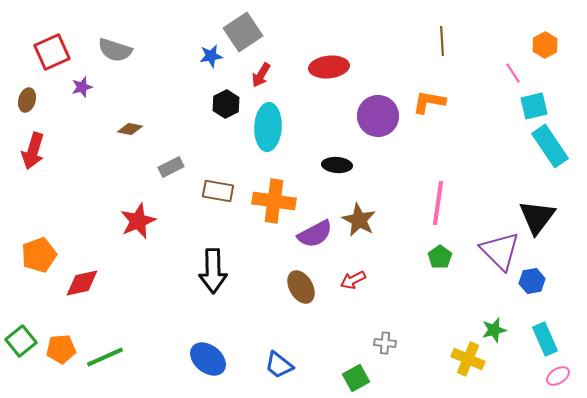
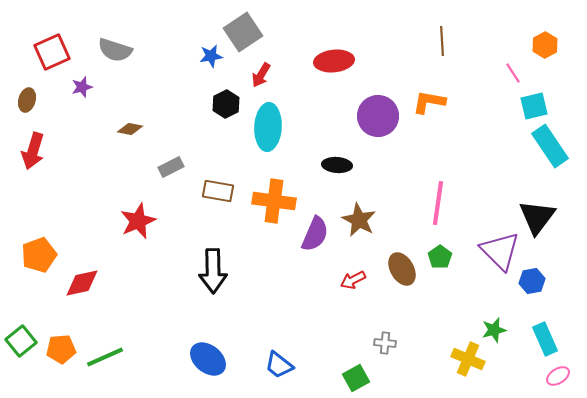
red ellipse at (329, 67): moved 5 px right, 6 px up
purple semicircle at (315, 234): rotated 39 degrees counterclockwise
brown ellipse at (301, 287): moved 101 px right, 18 px up
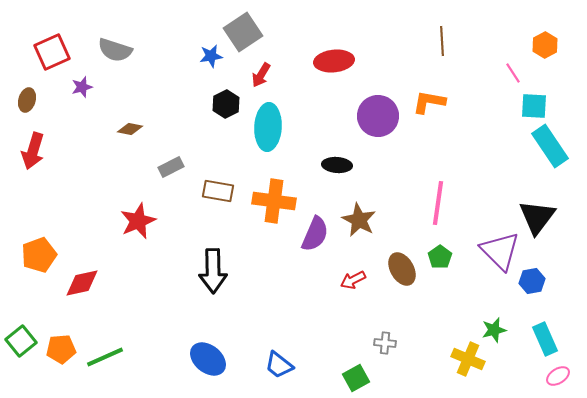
cyan square at (534, 106): rotated 16 degrees clockwise
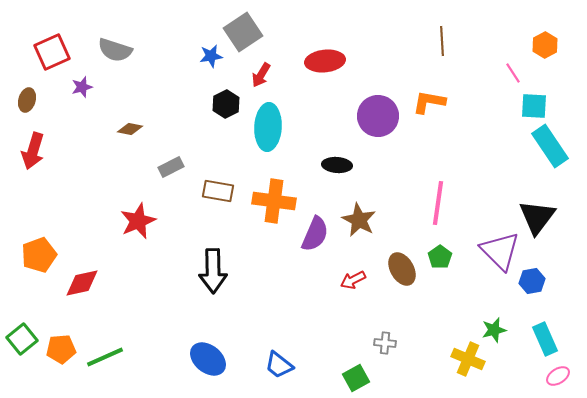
red ellipse at (334, 61): moved 9 px left
green square at (21, 341): moved 1 px right, 2 px up
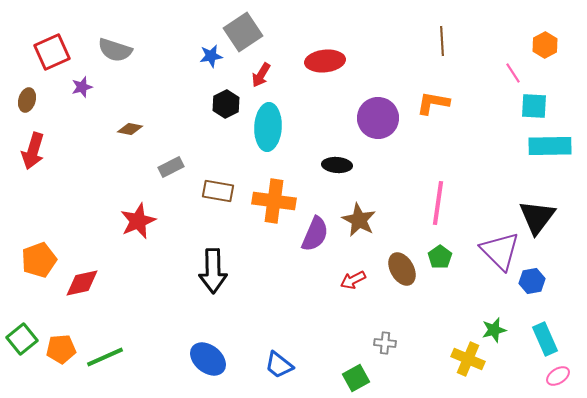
orange L-shape at (429, 102): moved 4 px right, 1 px down
purple circle at (378, 116): moved 2 px down
cyan rectangle at (550, 146): rotated 57 degrees counterclockwise
orange pentagon at (39, 255): moved 5 px down
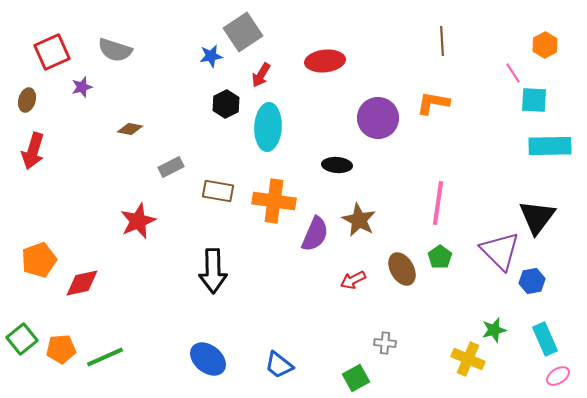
cyan square at (534, 106): moved 6 px up
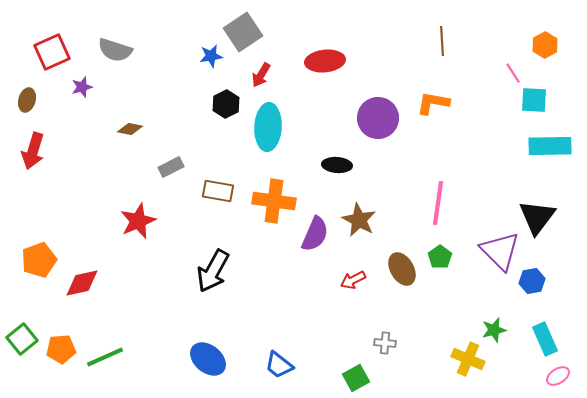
black arrow at (213, 271): rotated 30 degrees clockwise
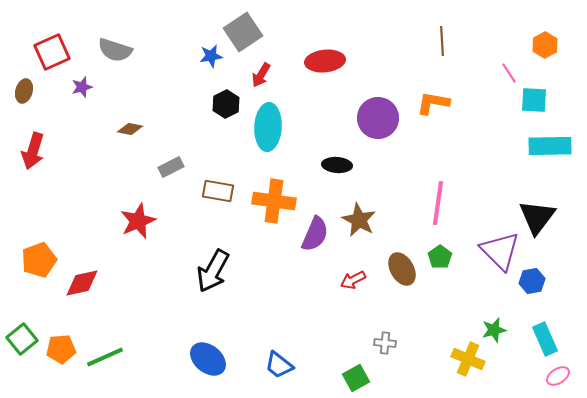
pink line at (513, 73): moved 4 px left
brown ellipse at (27, 100): moved 3 px left, 9 px up
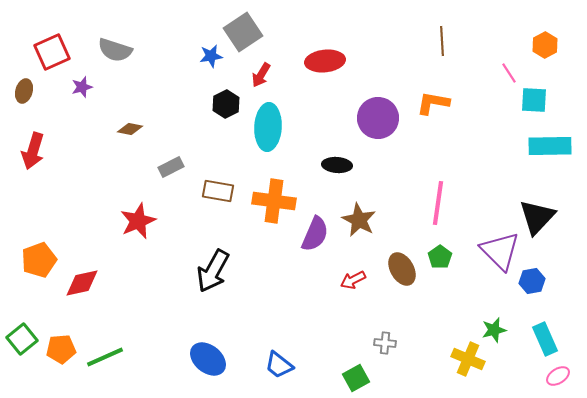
black triangle at (537, 217): rotated 6 degrees clockwise
